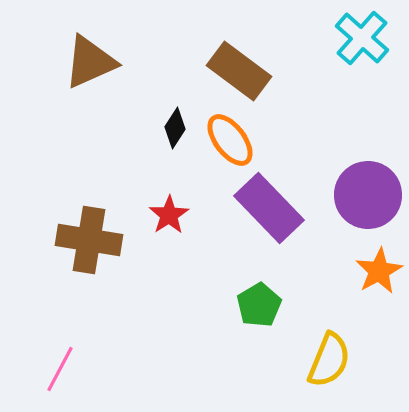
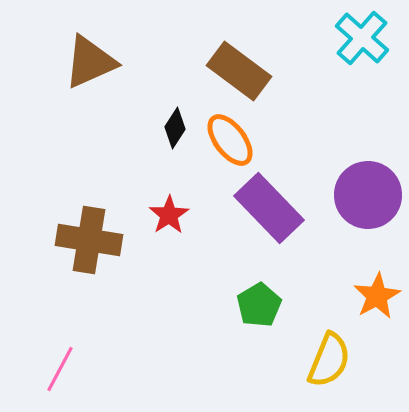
orange star: moved 2 px left, 25 px down
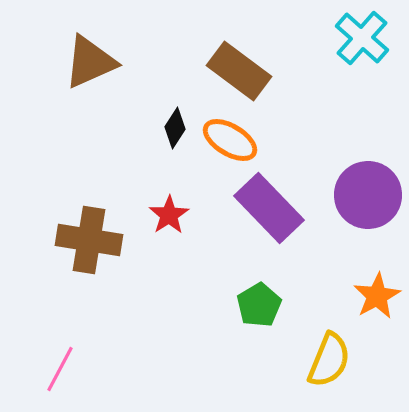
orange ellipse: rotated 22 degrees counterclockwise
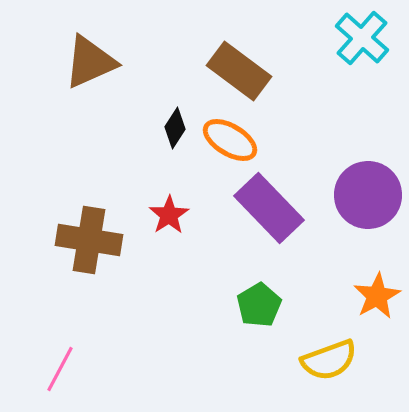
yellow semicircle: rotated 48 degrees clockwise
